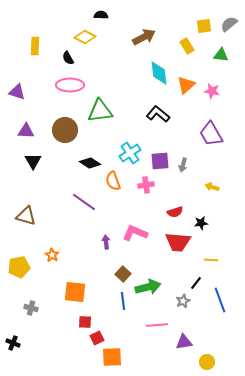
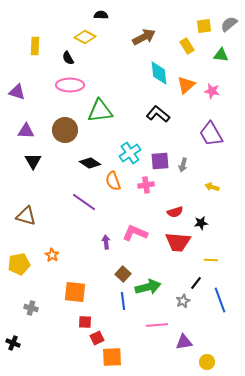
yellow pentagon at (19, 267): moved 3 px up
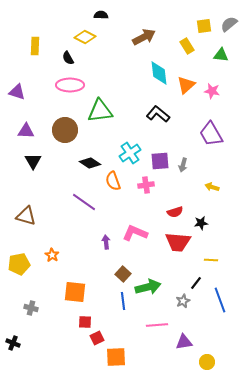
orange square at (112, 357): moved 4 px right
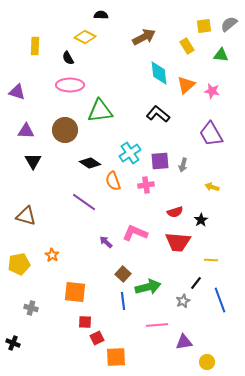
black star at (201, 223): moved 3 px up; rotated 24 degrees counterclockwise
purple arrow at (106, 242): rotated 40 degrees counterclockwise
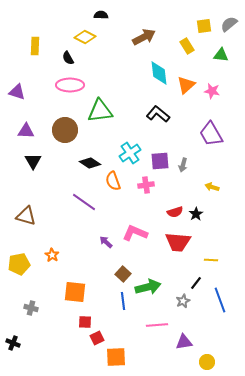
black star at (201, 220): moved 5 px left, 6 px up
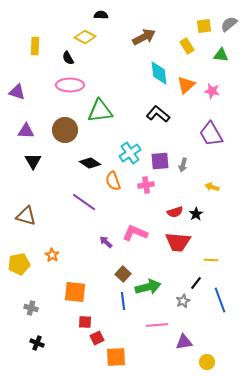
black cross at (13, 343): moved 24 px right
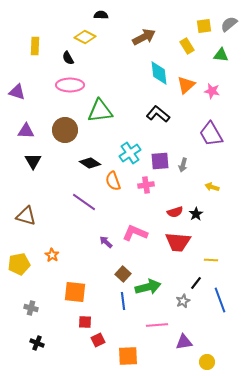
red square at (97, 338): moved 1 px right, 2 px down
orange square at (116, 357): moved 12 px right, 1 px up
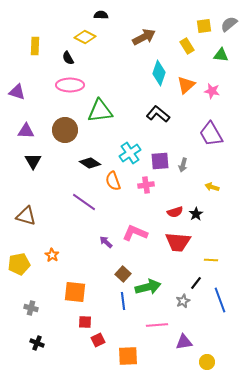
cyan diamond at (159, 73): rotated 25 degrees clockwise
